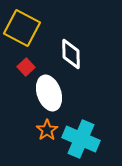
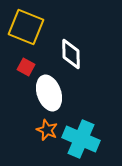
yellow square: moved 4 px right, 1 px up; rotated 6 degrees counterclockwise
red square: rotated 18 degrees counterclockwise
orange star: rotated 15 degrees counterclockwise
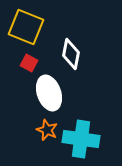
white diamond: rotated 12 degrees clockwise
red square: moved 3 px right, 4 px up
cyan cross: rotated 15 degrees counterclockwise
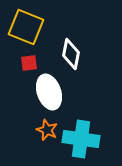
red square: rotated 36 degrees counterclockwise
white ellipse: moved 1 px up
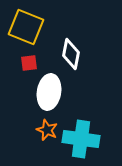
white ellipse: rotated 28 degrees clockwise
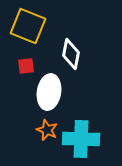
yellow square: moved 2 px right, 1 px up
red square: moved 3 px left, 3 px down
cyan cross: rotated 6 degrees counterclockwise
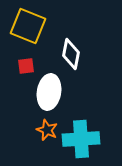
cyan cross: rotated 6 degrees counterclockwise
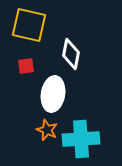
yellow square: moved 1 px right, 1 px up; rotated 9 degrees counterclockwise
white ellipse: moved 4 px right, 2 px down
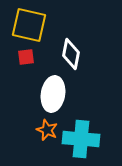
red square: moved 9 px up
cyan cross: rotated 9 degrees clockwise
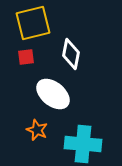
yellow square: moved 4 px right, 2 px up; rotated 27 degrees counterclockwise
white ellipse: rotated 60 degrees counterclockwise
orange star: moved 10 px left
cyan cross: moved 2 px right, 5 px down
